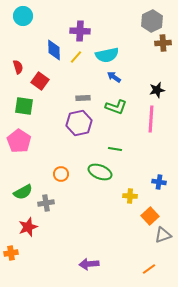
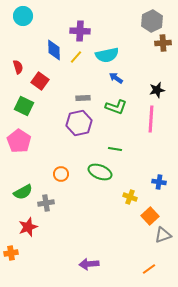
blue arrow: moved 2 px right, 1 px down
green square: rotated 18 degrees clockwise
yellow cross: moved 1 px down; rotated 16 degrees clockwise
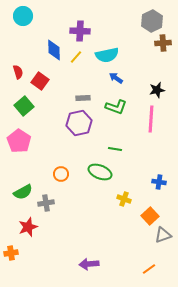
red semicircle: moved 5 px down
green square: rotated 24 degrees clockwise
yellow cross: moved 6 px left, 2 px down
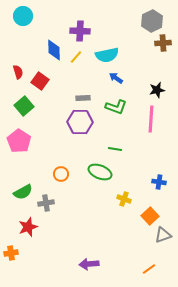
purple hexagon: moved 1 px right, 1 px up; rotated 15 degrees clockwise
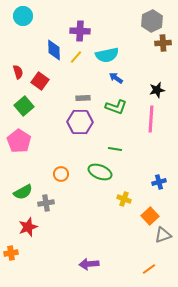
blue cross: rotated 24 degrees counterclockwise
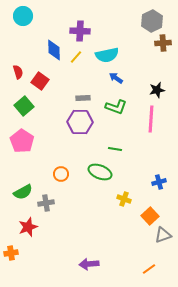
pink pentagon: moved 3 px right
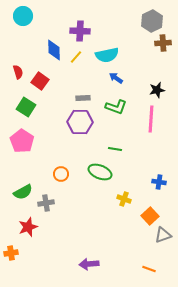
green square: moved 2 px right, 1 px down; rotated 18 degrees counterclockwise
blue cross: rotated 24 degrees clockwise
orange line: rotated 56 degrees clockwise
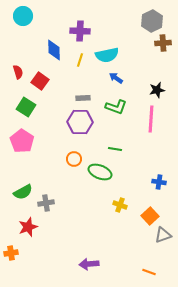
yellow line: moved 4 px right, 3 px down; rotated 24 degrees counterclockwise
orange circle: moved 13 px right, 15 px up
yellow cross: moved 4 px left, 6 px down
orange line: moved 3 px down
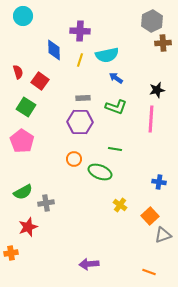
yellow cross: rotated 16 degrees clockwise
